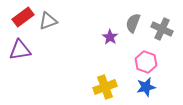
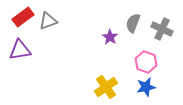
yellow cross: moved 1 px right; rotated 15 degrees counterclockwise
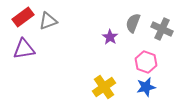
purple triangle: moved 4 px right, 1 px up
yellow cross: moved 2 px left
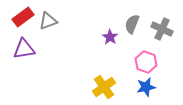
gray semicircle: moved 1 px left, 1 px down
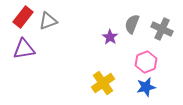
red rectangle: rotated 15 degrees counterclockwise
pink hexagon: rotated 20 degrees clockwise
yellow cross: moved 1 px left, 4 px up
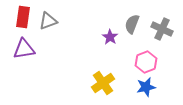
red rectangle: rotated 30 degrees counterclockwise
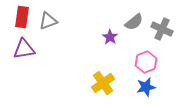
red rectangle: moved 1 px left
gray semicircle: moved 2 px right, 2 px up; rotated 150 degrees counterclockwise
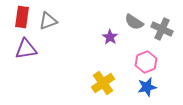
gray semicircle: rotated 72 degrees clockwise
purple triangle: moved 2 px right
blue star: moved 1 px right
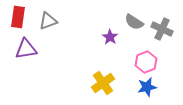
red rectangle: moved 4 px left
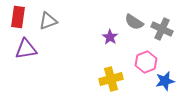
yellow cross: moved 8 px right, 4 px up; rotated 20 degrees clockwise
blue star: moved 18 px right, 6 px up
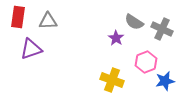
gray triangle: rotated 18 degrees clockwise
purple star: moved 6 px right, 1 px down
purple triangle: moved 5 px right; rotated 10 degrees counterclockwise
yellow cross: moved 1 px right, 1 px down; rotated 35 degrees clockwise
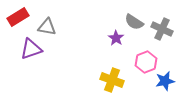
red rectangle: rotated 50 degrees clockwise
gray triangle: moved 1 px left, 6 px down; rotated 12 degrees clockwise
